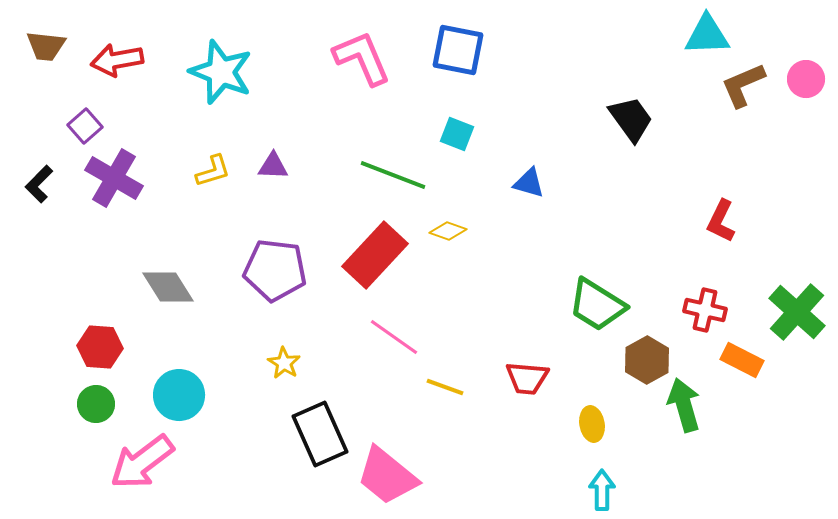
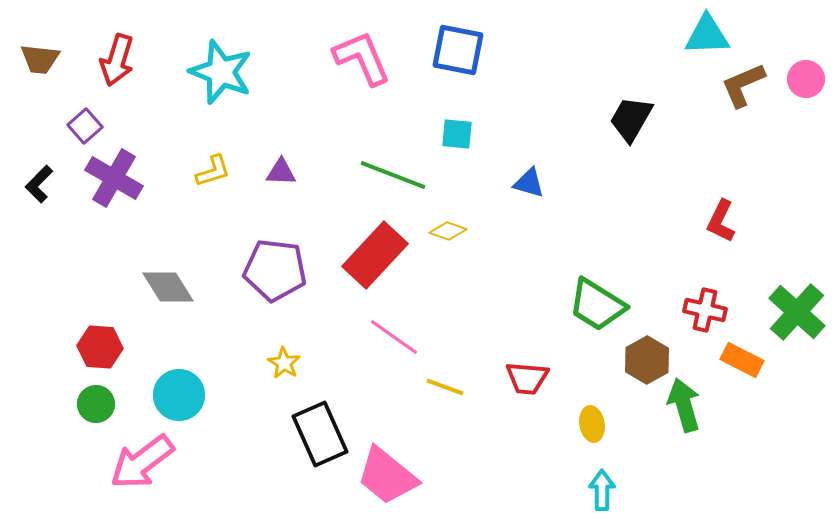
brown trapezoid: moved 6 px left, 13 px down
red arrow: rotated 63 degrees counterclockwise
black trapezoid: rotated 114 degrees counterclockwise
cyan square: rotated 16 degrees counterclockwise
purple triangle: moved 8 px right, 6 px down
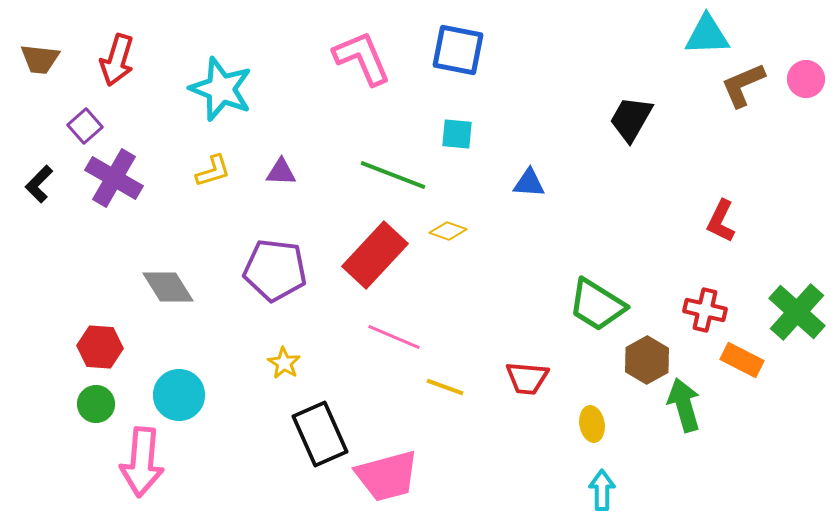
cyan star: moved 17 px down
blue triangle: rotated 12 degrees counterclockwise
pink line: rotated 12 degrees counterclockwise
pink arrow: rotated 48 degrees counterclockwise
pink trapezoid: rotated 54 degrees counterclockwise
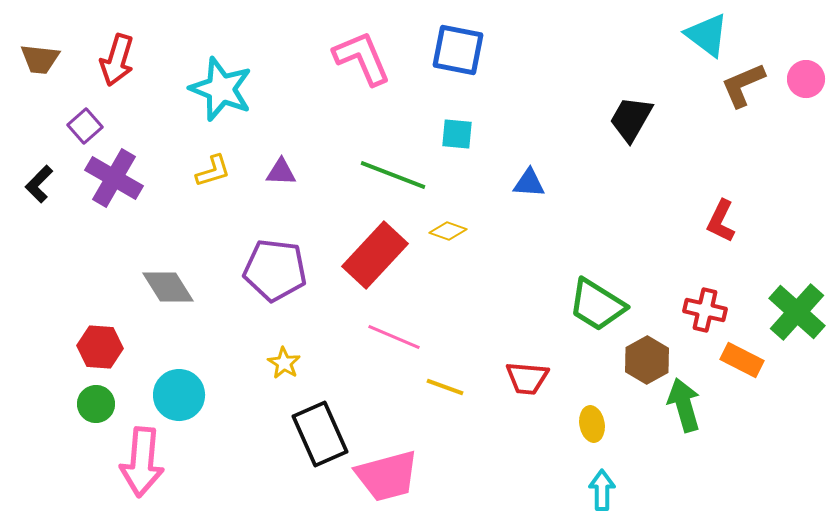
cyan triangle: rotated 39 degrees clockwise
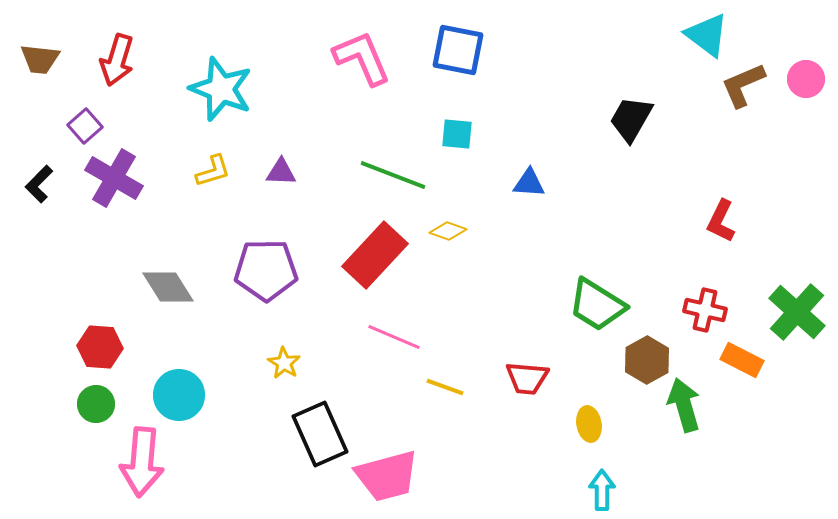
purple pentagon: moved 9 px left; rotated 8 degrees counterclockwise
yellow ellipse: moved 3 px left
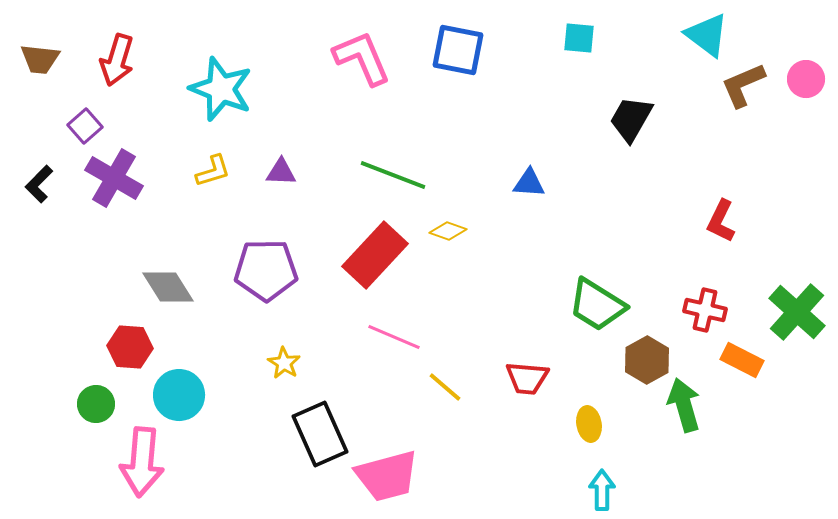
cyan square: moved 122 px right, 96 px up
red hexagon: moved 30 px right
yellow line: rotated 21 degrees clockwise
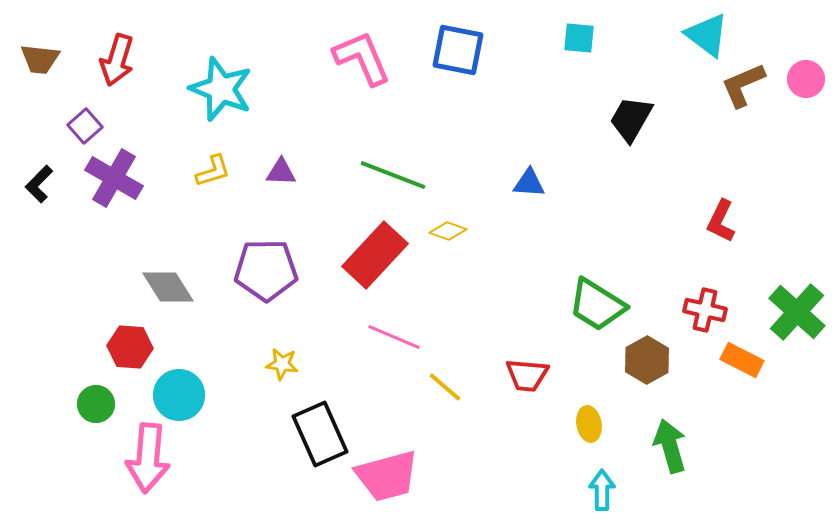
yellow star: moved 2 px left, 1 px down; rotated 24 degrees counterclockwise
red trapezoid: moved 3 px up
green arrow: moved 14 px left, 41 px down
pink arrow: moved 6 px right, 4 px up
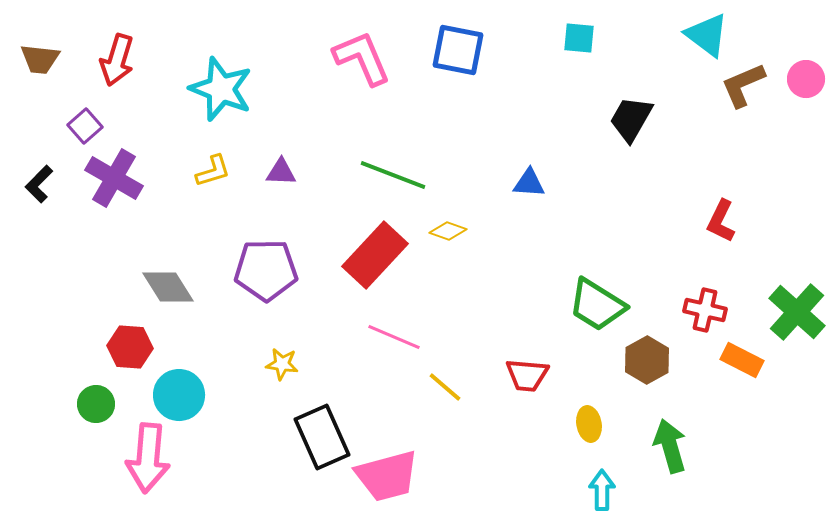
black rectangle: moved 2 px right, 3 px down
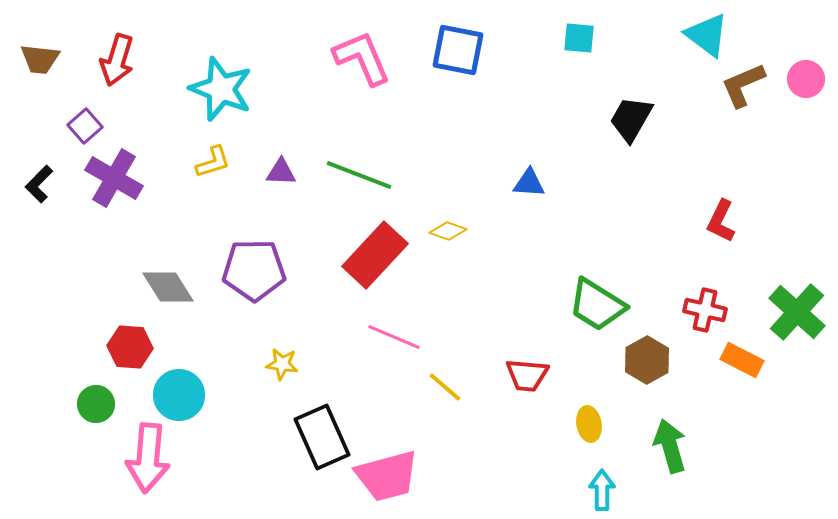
yellow L-shape: moved 9 px up
green line: moved 34 px left
purple pentagon: moved 12 px left
